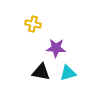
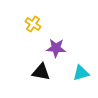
yellow cross: rotated 21 degrees clockwise
cyan triangle: moved 13 px right
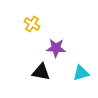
yellow cross: moved 1 px left
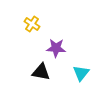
cyan triangle: rotated 36 degrees counterclockwise
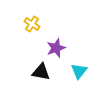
purple star: rotated 24 degrees counterclockwise
cyan triangle: moved 2 px left, 2 px up
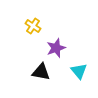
yellow cross: moved 1 px right, 2 px down
cyan triangle: rotated 18 degrees counterclockwise
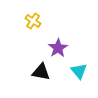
yellow cross: moved 5 px up
purple star: moved 2 px right; rotated 12 degrees counterclockwise
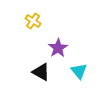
black triangle: rotated 18 degrees clockwise
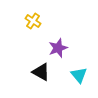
purple star: rotated 12 degrees clockwise
cyan triangle: moved 4 px down
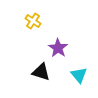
purple star: rotated 18 degrees counterclockwise
black triangle: rotated 12 degrees counterclockwise
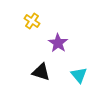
yellow cross: moved 1 px left
purple star: moved 5 px up
